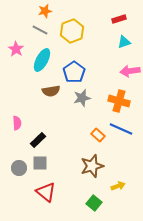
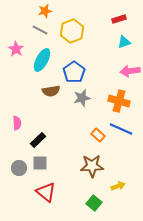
brown star: rotated 15 degrees clockwise
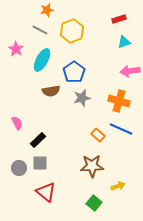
orange star: moved 2 px right, 1 px up
pink semicircle: rotated 24 degrees counterclockwise
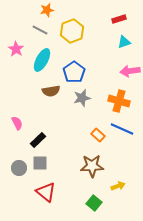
blue line: moved 1 px right
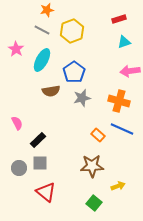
gray line: moved 2 px right
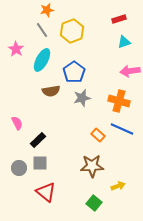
gray line: rotated 28 degrees clockwise
